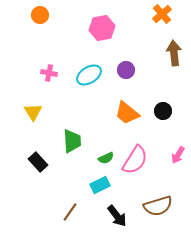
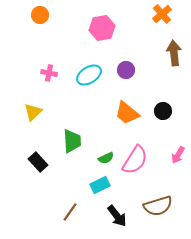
yellow triangle: rotated 18 degrees clockwise
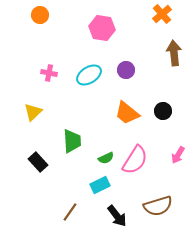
pink hexagon: rotated 20 degrees clockwise
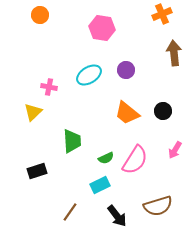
orange cross: rotated 18 degrees clockwise
pink cross: moved 14 px down
pink arrow: moved 3 px left, 5 px up
black rectangle: moved 1 px left, 9 px down; rotated 66 degrees counterclockwise
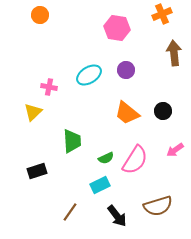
pink hexagon: moved 15 px right
pink arrow: rotated 24 degrees clockwise
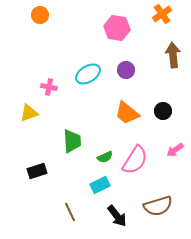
orange cross: rotated 12 degrees counterclockwise
brown arrow: moved 1 px left, 2 px down
cyan ellipse: moved 1 px left, 1 px up
yellow triangle: moved 4 px left, 1 px down; rotated 24 degrees clockwise
green semicircle: moved 1 px left, 1 px up
brown line: rotated 60 degrees counterclockwise
